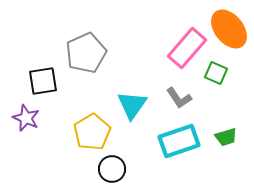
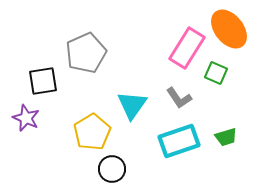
pink rectangle: rotated 9 degrees counterclockwise
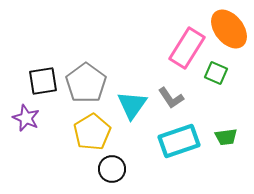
gray pentagon: moved 30 px down; rotated 12 degrees counterclockwise
gray L-shape: moved 8 px left
green trapezoid: rotated 10 degrees clockwise
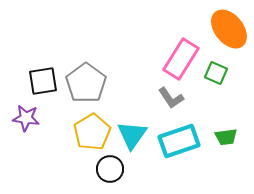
pink rectangle: moved 6 px left, 11 px down
cyan triangle: moved 30 px down
purple star: rotated 16 degrees counterclockwise
black circle: moved 2 px left
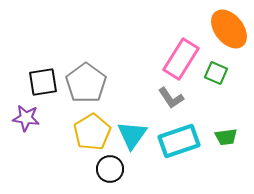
black square: moved 1 px down
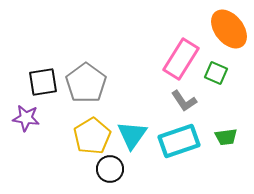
gray L-shape: moved 13 px right, 3 px down
yellow pentagon: moved 4 px down
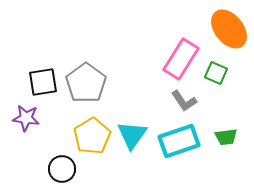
black circle: moved 48 px left
